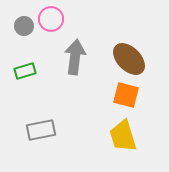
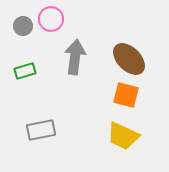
gray circle: moved 1 px left
yellow trapezoid: rotated 48 degrees counterclockwise
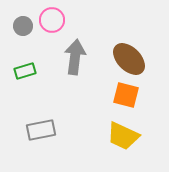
pink circle: moved 1 px right, 1 px down
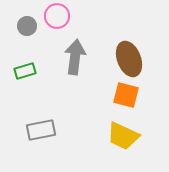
pink circle: moved 5 px right, 4 px up
gray circle: moved 4 px right
brown ellipse: rotated 24 degrees clockwise
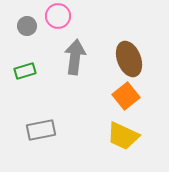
pink circle: moved 1 px right
orange square: moved 1 px down; rotated 36 degrees clockwise
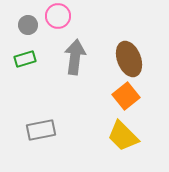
gray circle: moved 1 px right, 1 px up
green rectangle: moved 12 px up
yellow trapezoid: rotated 20 degrees clockwise
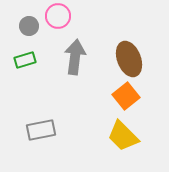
gray circle: moved 1 px right, 1 px down
green rectangle: moved 1 px down
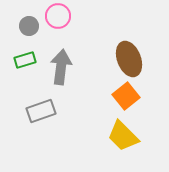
gray arrow: moved 14 px left, 10 px down
gray rectangle: moved 19 px up; rotated 8 degrees counterclockwise
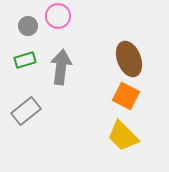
gray circle: moved 1 px left
orange square: rotated 24 degrees counterclockwise
gray rectangle: moved 15 px left; rotated 20 degrees counterclockwise
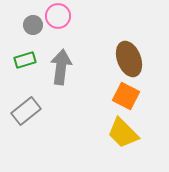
gray circle: moved 5 px right, 1 px up
yellow trapezoid: moved 3 px up
